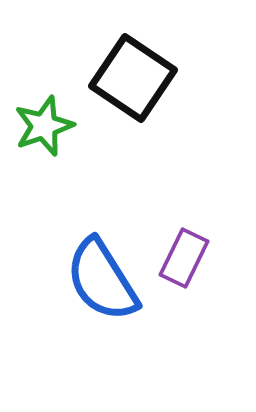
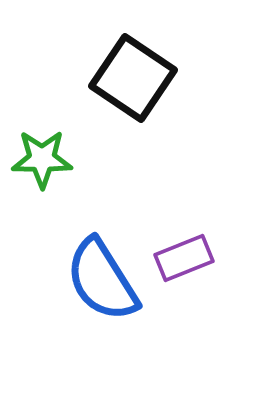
green star: moved 2 px left, 33 px down; rotated 20 degrees clockwise
purple rectangle: rotated 42 degrees clockwise
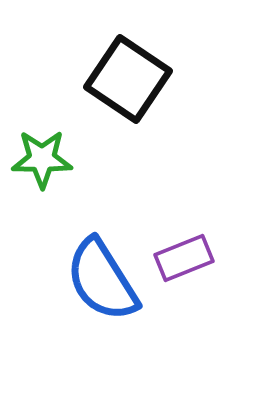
black square: moved 5 px left, 1 px down
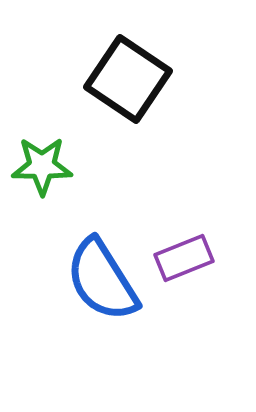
green star: moved 7 px down
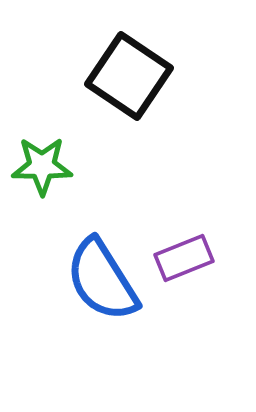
black square: moved 1 px right, 3 px up
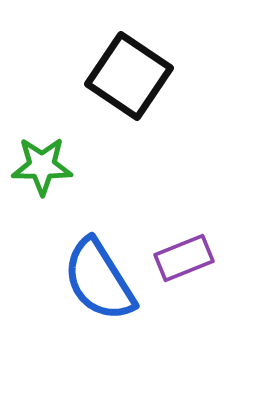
blue semicircle: moved 3 px left
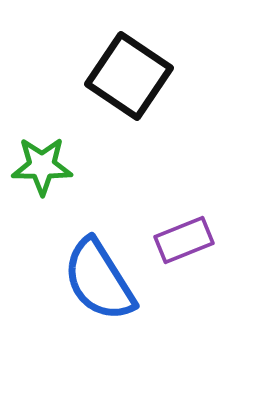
purple rectangle: moved 18 px up
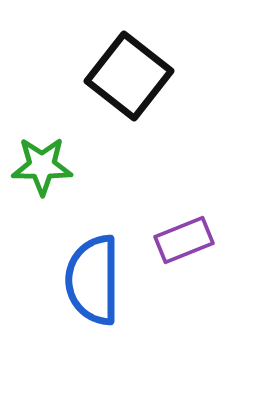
black square: rotated 4 degrees clockwise
blue semicircle: moved 6 px left; rotated 32 degrees clockwise
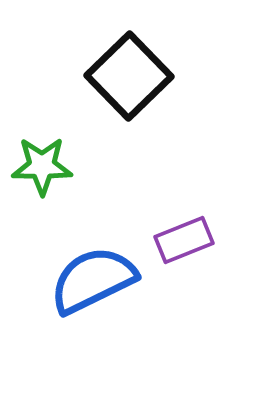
black square: rotated 8 degrees clockwise
blue semicircle: rotated 64 degrees clockwise
